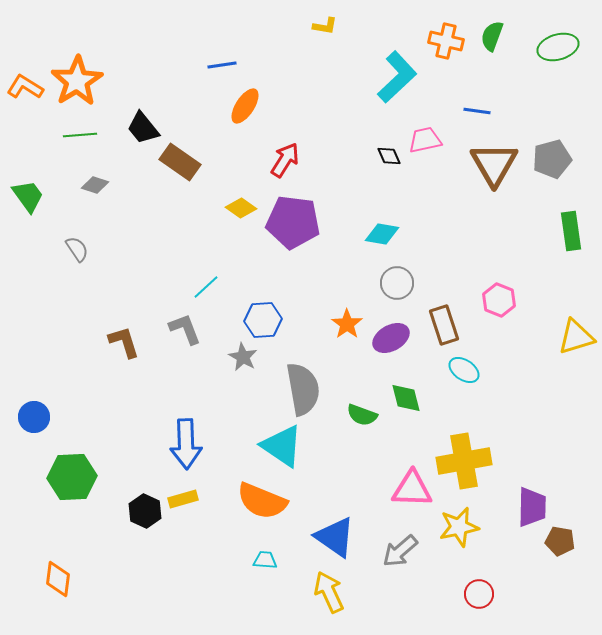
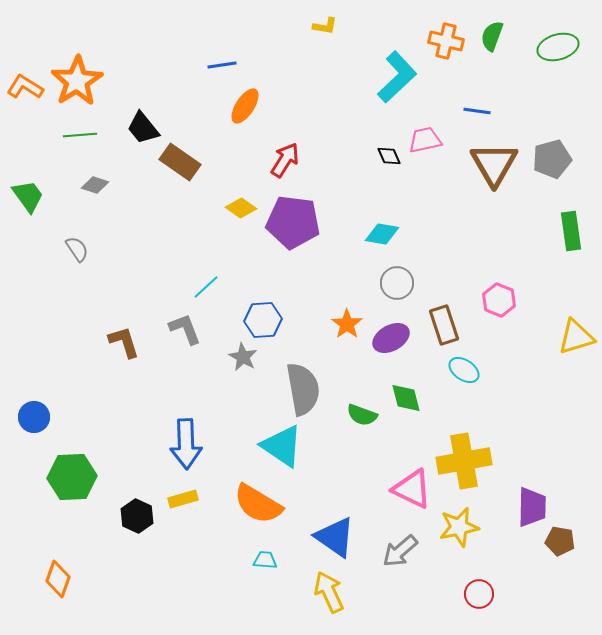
pink triangle at (412, 489): rotated 24 degrees clockwise
orange semicircle at (262, 501): moved 4 px left, 3 px down; rotated 9 degrees clockwise
black hexagon at (145, 511): moved 8 px left, 5 px down
orange diamond at (58, 579): rotated 12 degrees clockwise
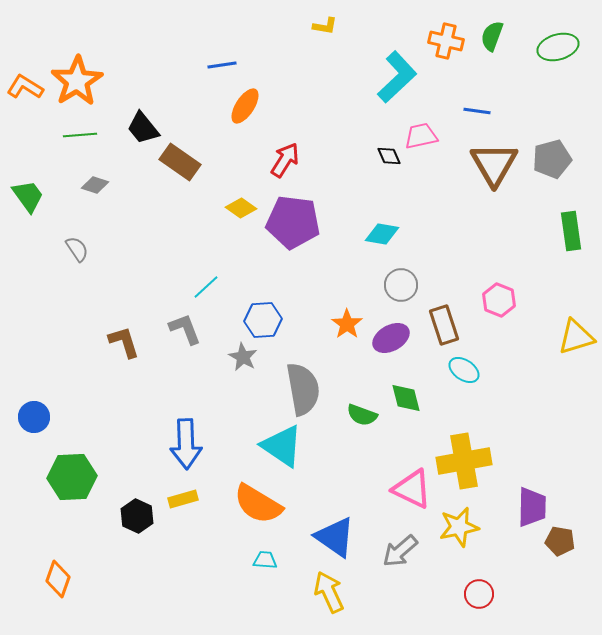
pink trapezoid at (425, 140): moved 4 px left, 4 px up
gray circle at (397, 283): moved 4 px right, 2 px down
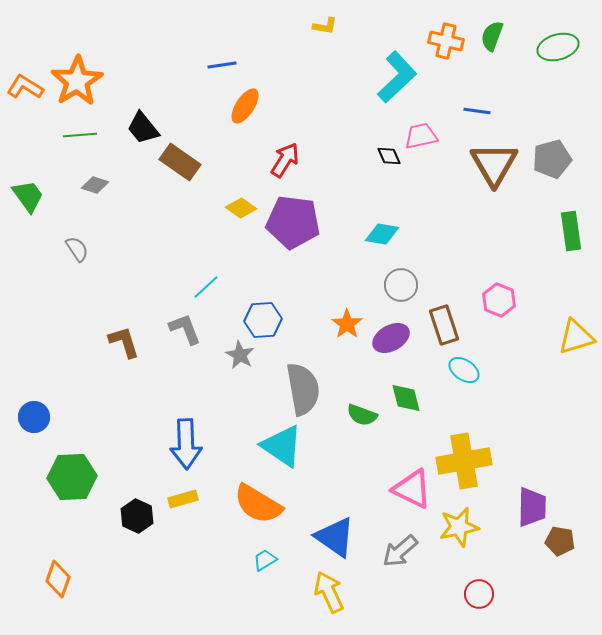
gray star at (243, 357): moved 3 px left, 2 px up
cyan trapezoid at (265, 560): rotated 35 degrees counterclockwise
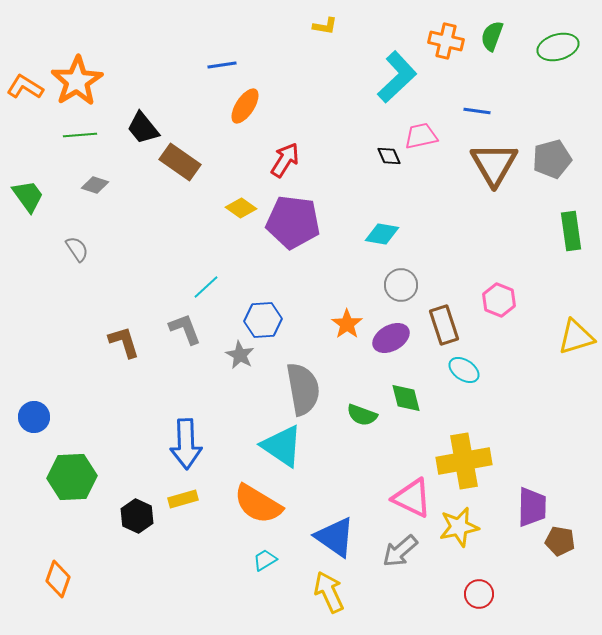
pink triangle at (412, 489): moved 9 px down
